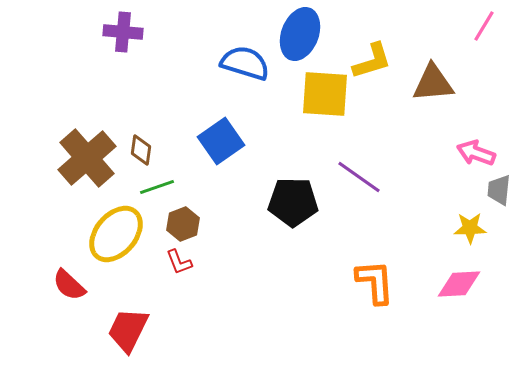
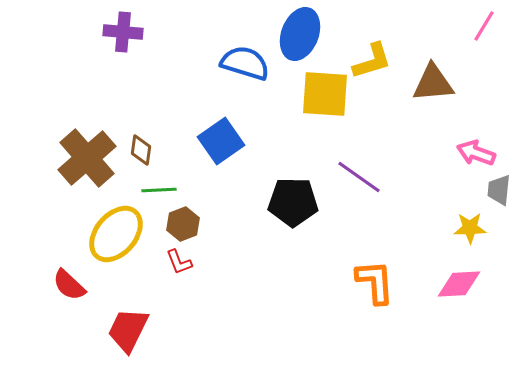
green line: moved 2 px right, 3 px down; rotated 16 degrees clockwise
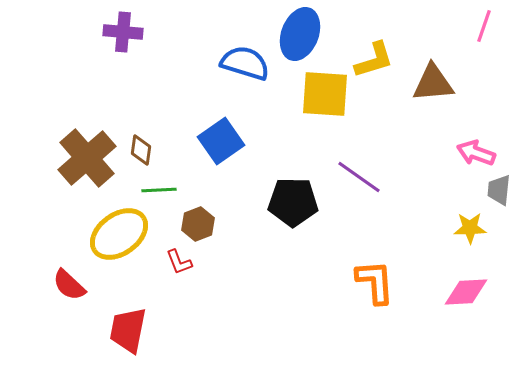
pink line: rotated 12 degrees counterclockwise
yellow L-shape: moved 2 px right, 1 px up
brown hexagon: moved 15 px right
yellow ellipse: moved 3 px right; rotated 14 degrees clockwise
pink diamond: moved 7 px right, 8 px down
red trapezoid: rotated 15 degrees counterclockwise
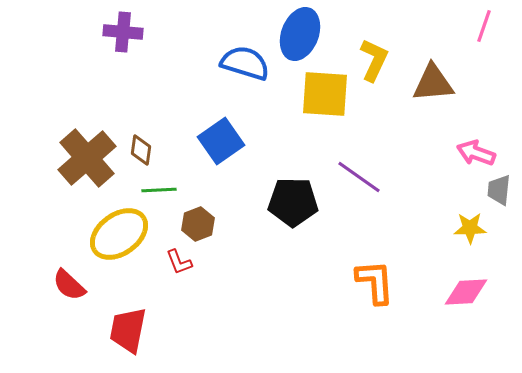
yellow L-shape: rotated 48 degrees counterclockwise
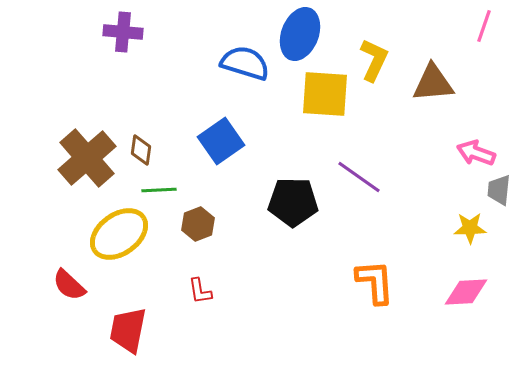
red L-shape: moved 21 px right, 29 px down; rotated 12 degrees clockwise
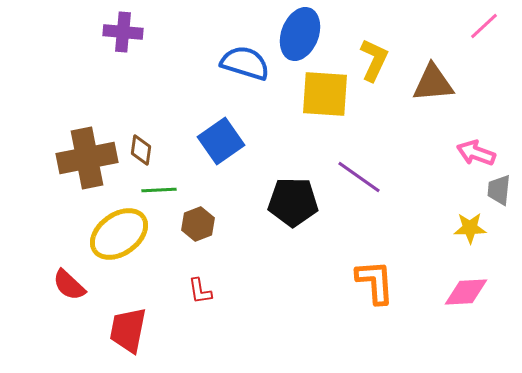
pink line: rotated 28 degrees clockwise
brown cross: rotated 30 degrees clockwise
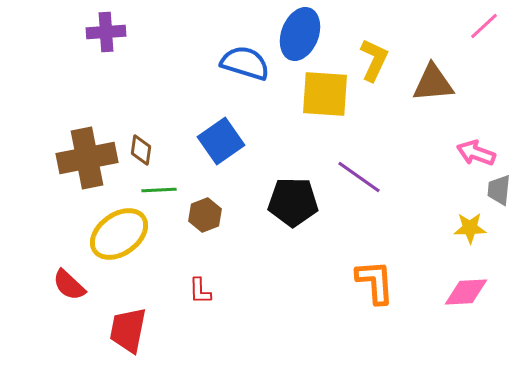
purple cross: moved 17 px left; rotated 9 degrees counterclockwise
brown hexagon: moved 7 px right, 9 px up
red L-shape: rotated 8 degrees clockwise
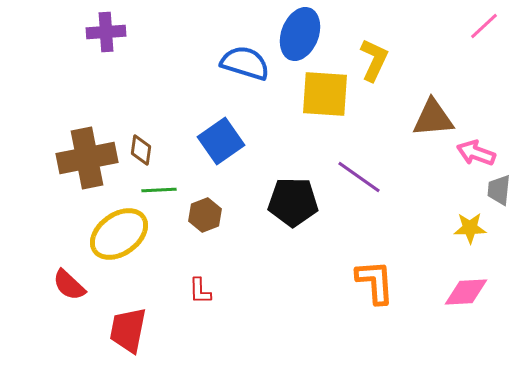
brown triangle: moved 35 px down
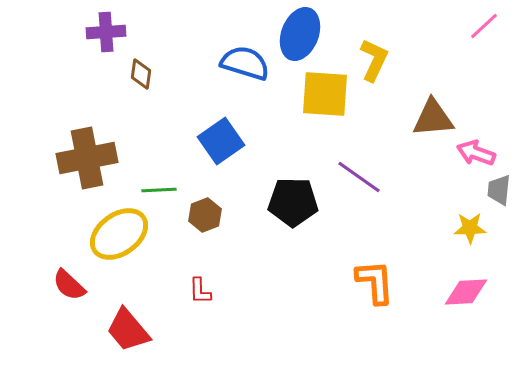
brown diamond: moved 76 px up
red trapezoid: rotated 51 degrees counterclockwise
